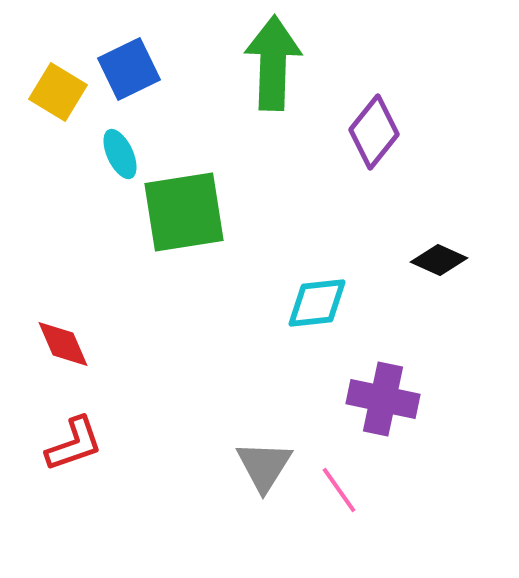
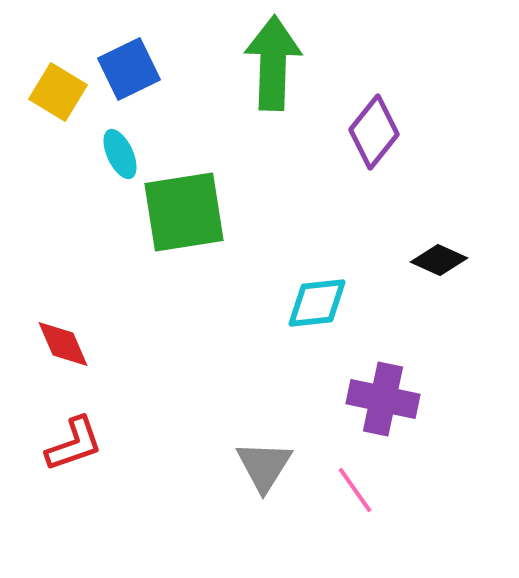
pink line: moved 16 px right
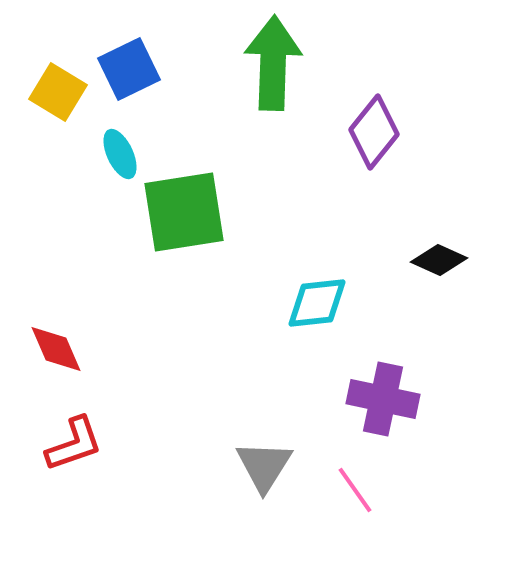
red diamond: moved 7 px left, 5 px down
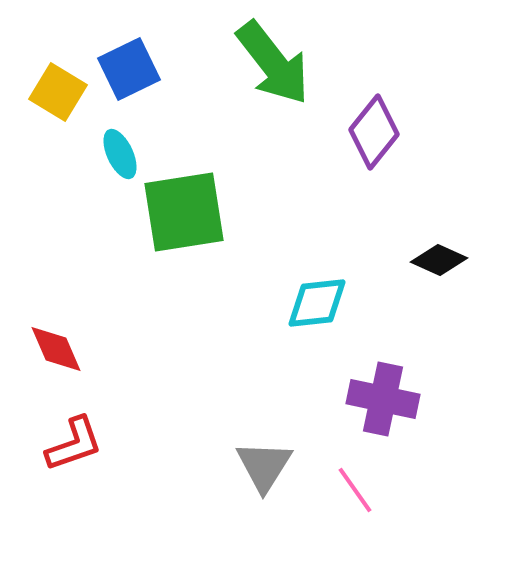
green arrow: rotated 140 degrees clockwise
